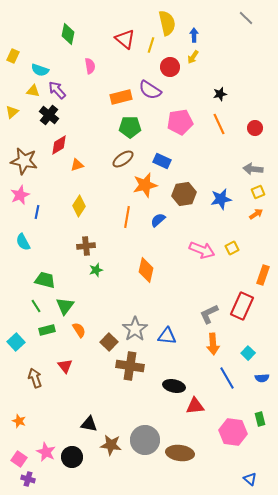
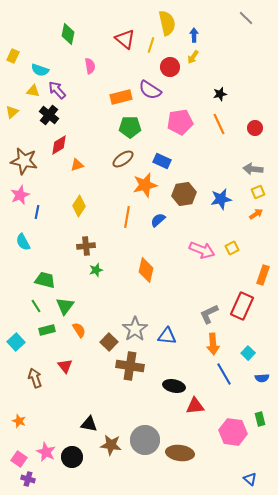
blue line at (227, 378): moved 3 px left, 4 px up
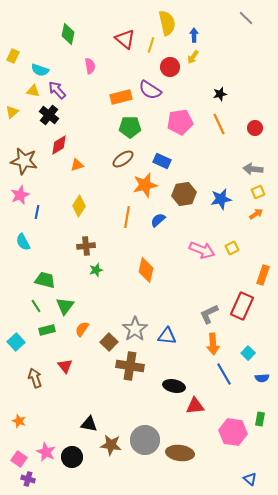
orange semicircle at (79, 330): moved 3 px right, 1 px up; rotated 112 degrees counterclockwise
green rectangle at (260, 419): rotated 24 degrees clockwise
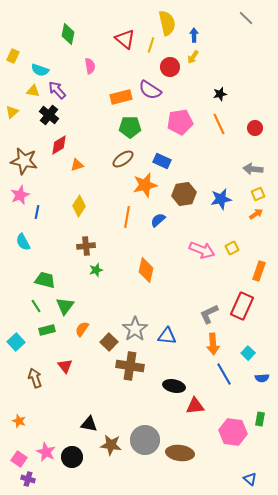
yellow square at (258, 192): moved 2 px down
orange rectangle at (263, 275): moved 4 px left, 4 px up
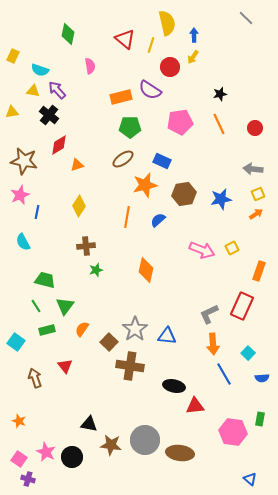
yellow triangle at (12, 112): rotated 32 degrees clockwise
cyan square at (16, 342): rotated 12 degrees counterclockwise
